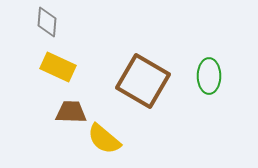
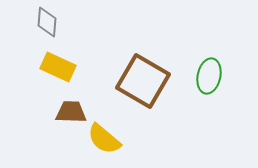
green ellipse: rotated 12 degrees clockwise
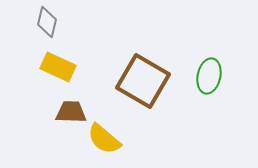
gray diamond: rotated 8 degrees clockwise
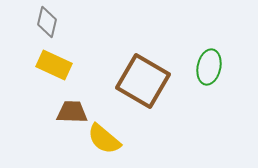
yellow rectangle: moved 4 px left, 2 px up
green ellipse: moved 9 px up
brown trapezoid: moved 1 px right
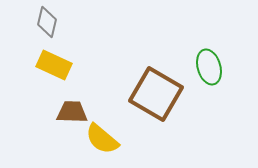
green ellipse: rotated 28 degrees counterclockwise
brown square: moved 13 px right, 13 px down
yellow semicircle: moved 2 px left
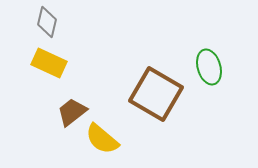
yellow rectangle: moved 5 px left, 2 px up
brown trapezoid: rotated 40 degrees counterclockwise
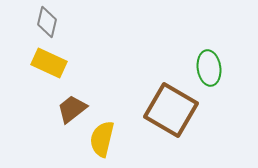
green ellipse: moved 1 px down; rotated 8 degrees clockwise
brown square: moved 15 px right, 16 px down
brown trapezoid: moved 3 px up
yellow semicircle: rotated 63 degrees clockwise
